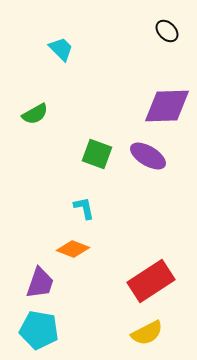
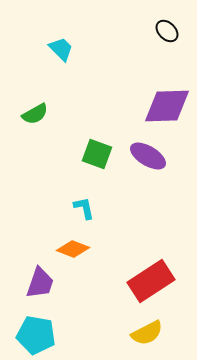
cyan pentagon: moved 3 px left, 5 px down
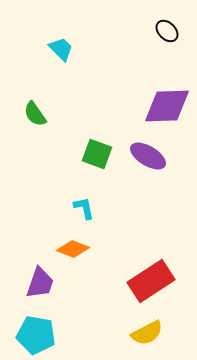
green semicircle: rotated 84 degrees clockwise
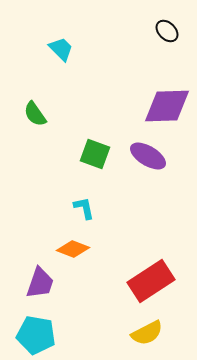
green square: moved 2 px left
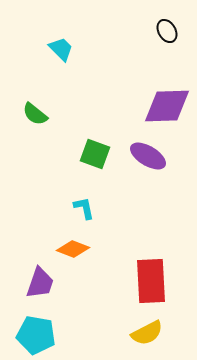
black ellipse: rotated 15 degrees clockwise
green semicircle: rotated 16 degrees counterclockwise
red rectangle: rotated 60 degrees counterclockwise
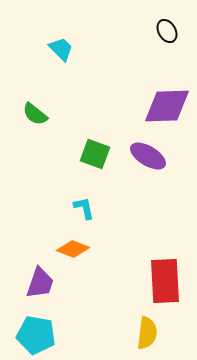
red rectangle: moved 14 px right
yellow semicircle: rotated 56 degrees counterclockwise
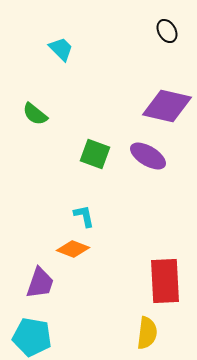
purple diamond: rotated 15 degrees clockwise
cyan L-shape: moved 8 px down
cyan pentagon: moved 4 px left, 2 px down
